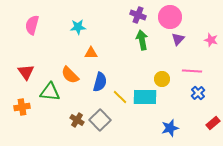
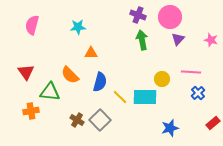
pink line: moved 1 px left, 1 px down
orange cross: moved 9 px right, 4 px down
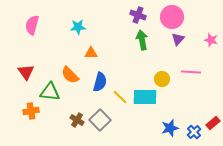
pink circle: moved 2 px right
blue cross: moved 4 px left, 39 px down
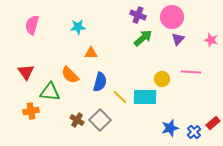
green arrow: moved 1 px right, 2 px up; rotated 60 degrees clockwise
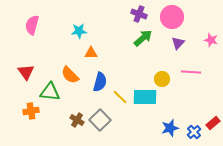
purple cross: moved 1 px right, 1 px up
cyan star: moved 1 px right, 4 px down
purple triangle: moved 4 px down
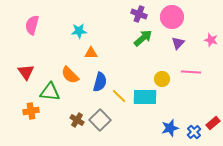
yellow line: moved 1 px left, 1 px up
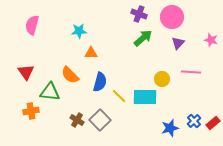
blue cross: moved 11 px up
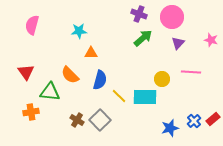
blue semicircle: moved 2 px up
orange cross: moved 1 px down
red rectangle: moved 4 px up
